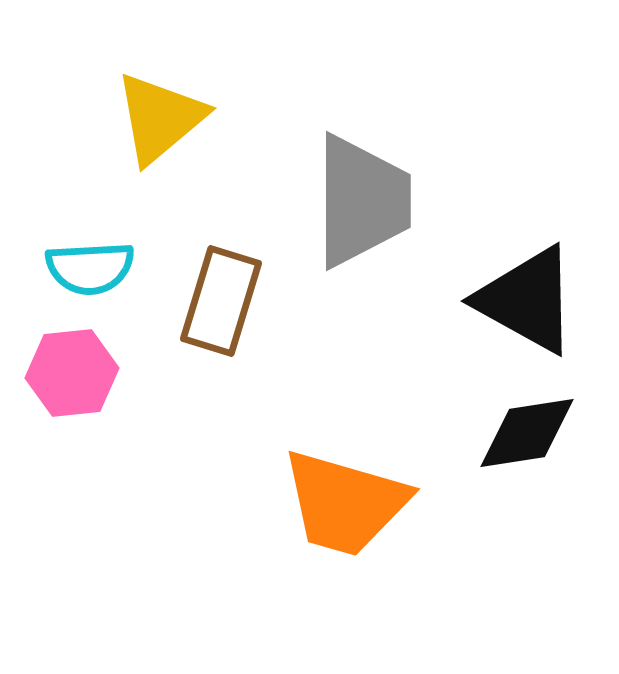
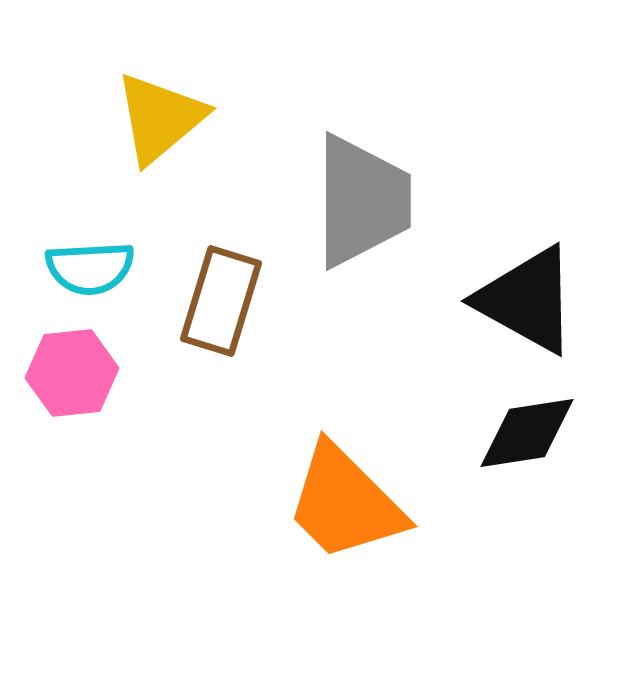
orange trapezoid: rotated 29 degrees clockwise
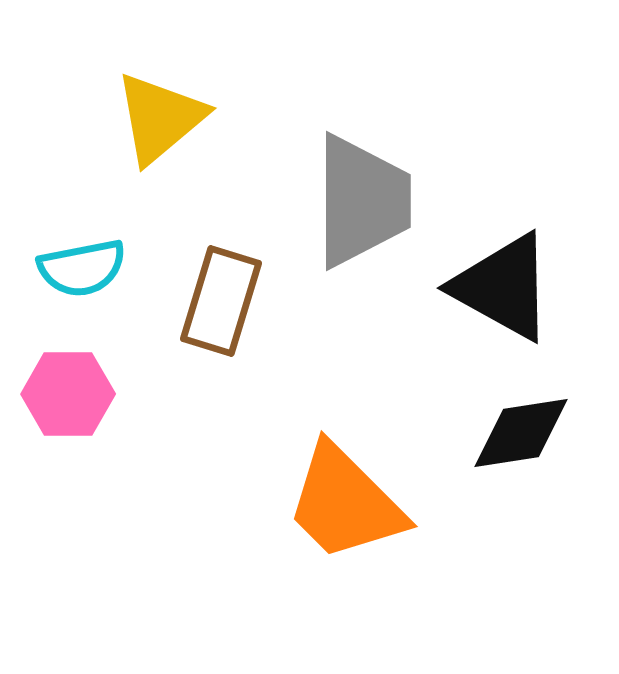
cyan semicircle: moved 8 px left; rotated 8 degrees counterclockwise
black triangle: moved 24 px left, 13 px up
pink hexagon: moved 4 px left, 21 px down; rotated 6 degrees clockwise
black diamond: moved 6 px left
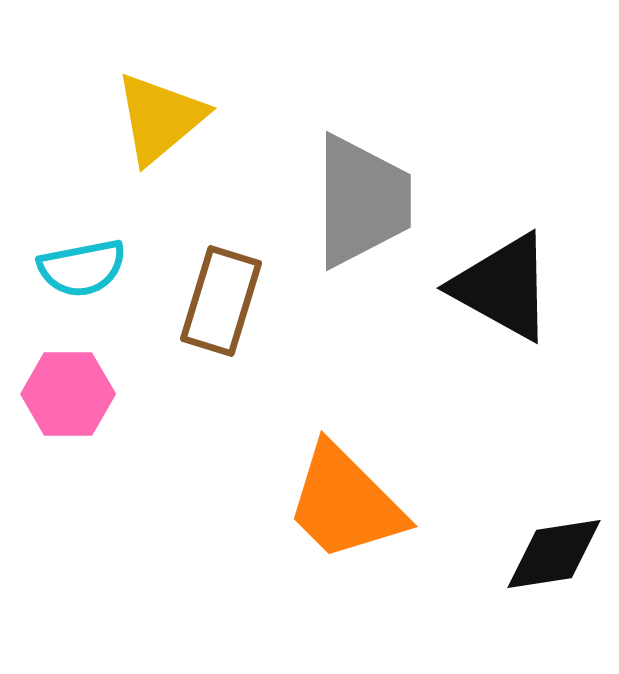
black diamond: moved 33 px right, 121 px down
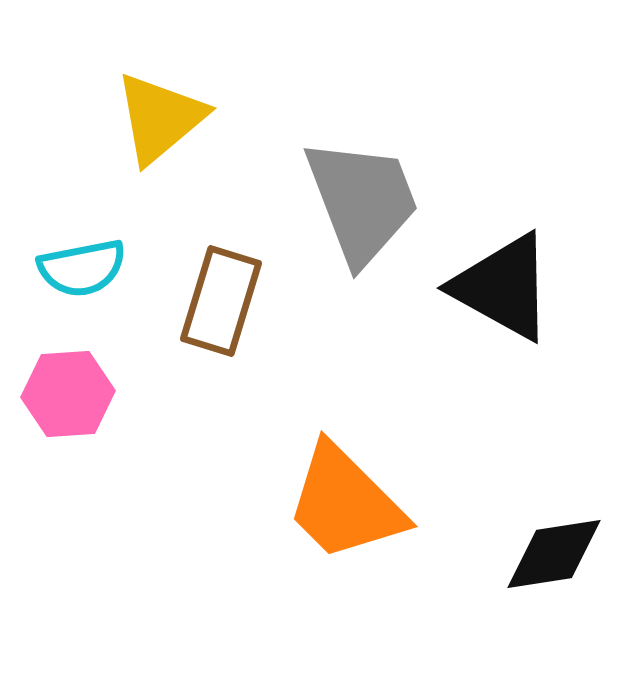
gray trapezoid: rotated 21 degrees counterclockwise
pink hexagon: rotated 4 degrees counterclockwise
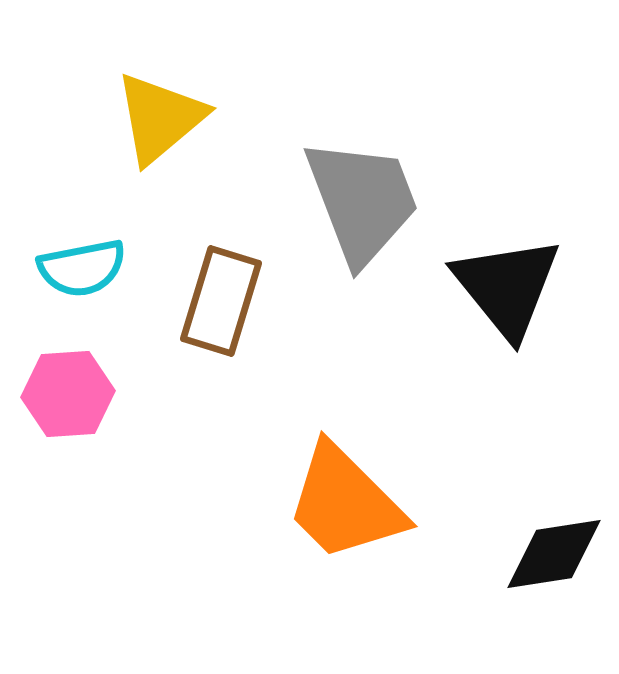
black triangle: moved 4 px right; rotated 22 degrees clockwise
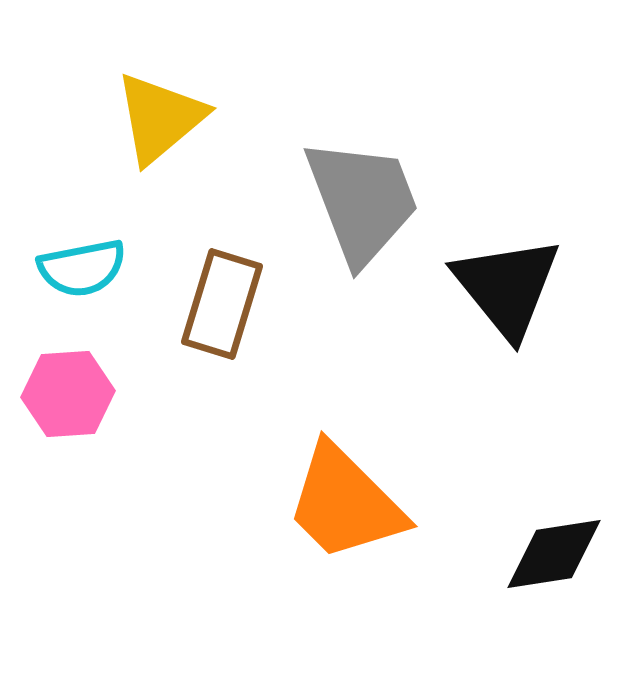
brown rectangle: moved 1 px right, 3 px down
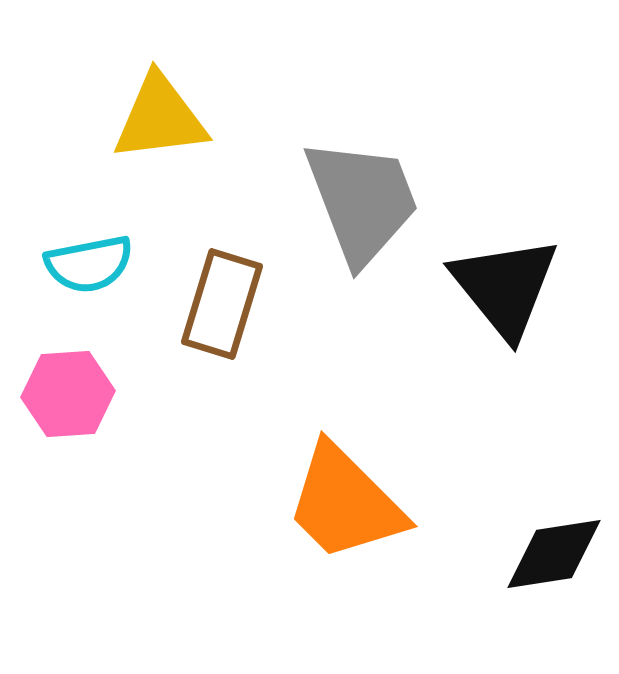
yellow triangle: rotated 33 degrees clockwise
cyan semicircle: moved 7 px right, 4 px up
black triangle: moved 2 px left
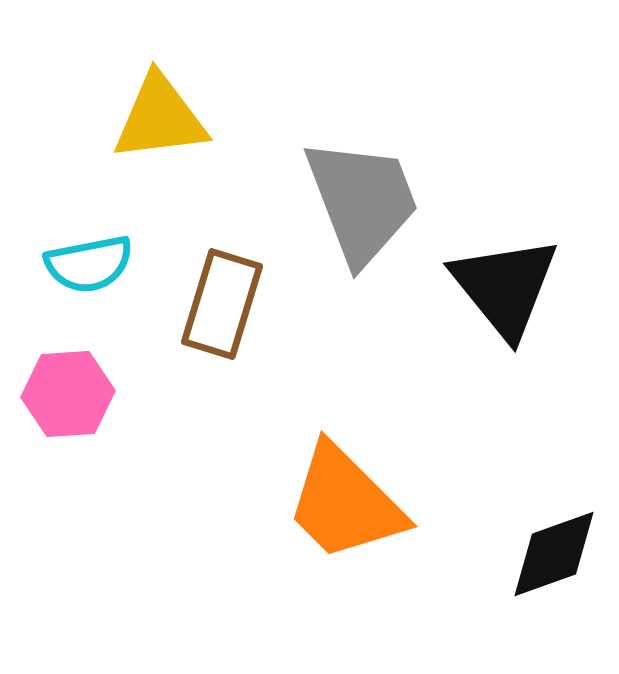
black diamond: rotated 11 degrees counterclockwise
